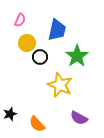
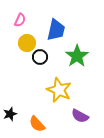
blue trapezoid: moved 1 px left
yellow star: moved 1 px left, 5 px down
purple semicircle: moved 1 px right, 2 px up
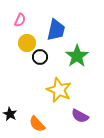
black star: rotated 24 degrees counterclockwise
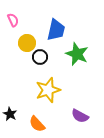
pink semicircle: moved 7 px left; rotated 48 degrees counterclockwise
green star: moved 2 px up; rotated 15 degrees counterclockwise
yellow star: moved 11 px left; rotated 30 degrees clockwise
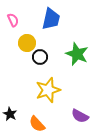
blue trapezoid: moved 5 px left, 11 px up
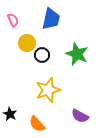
black circle: moved 2 px right, 2 px up
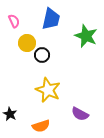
pink semicircle: moved 1 px right, 1 px down
green star: moved 9 px right, 18 px up
yellow star: rotated 30 degrees counterclockwise
purple semicircle: moved 2 px up
orange semicircle: moved 4 px right, 2 px down; rotated 66 degrees counterclockwise
